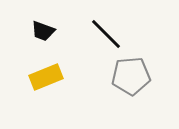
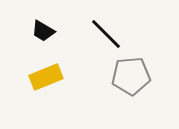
black trapezoid: rotated 10 degrees clockwise
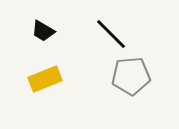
black line: moved 5 px right
yellow rectangle: moved 1 px left, 2 px down
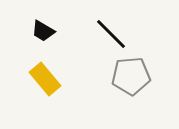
yellow rectangle: rotated 72 degrees clockwise
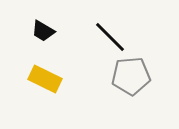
black line: moved 1 px left, 3 px down
yellow rectangle: rotated 24 degrees counterclockwise
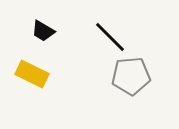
yellow rectangle: moved 13 px left, 5 px up
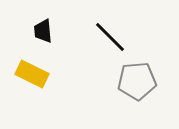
black trapezoid: rotated 55 degrees clockwise
gray pentagon: moved 6 px right, 5 px down
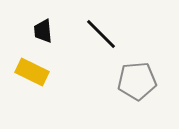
black line: moved 9 px left, 3 px up
yellow rectangle: moved 2 px up
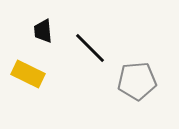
black line: moved 11 px left, 14 px down
yellow rectangle: moved 4 px left, 2 px down
